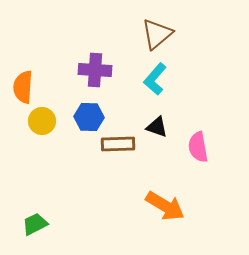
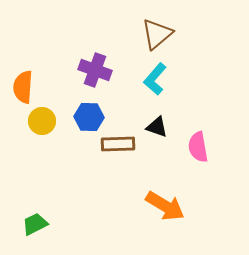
purple cross: rotated 16 degrees clockwise
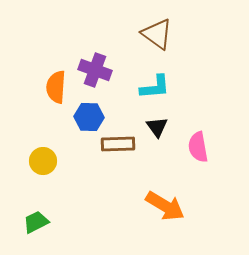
brown triangle: rotated 44 degrees counterclockwise
cyan L-shape: moved 8 px down; rotated 136 degrees counterclockwise
orange semicircle: moved 33 px right
yellow circle: moved 1 px right, 40 px down
black triangle: rotated 35 degrees clockwise
green trapezoid: moved 1 px right, 2 px up
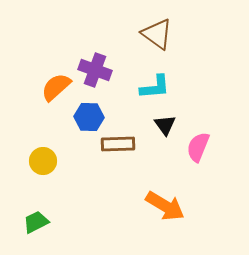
orange semicircle: rotated 44 degrees clockwise
black triangle: moved 8 px right, 2 px up
pink semicircle: rotated 32 degrees clockwise
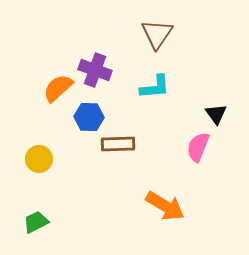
brown triangle: rotated 28 degrees clockwise
orange semicircle: moved 2 px right, 1 px down
black triangle: moved 51 px right, 11 px up
yellow circle: moved 4 px left, 2 px up
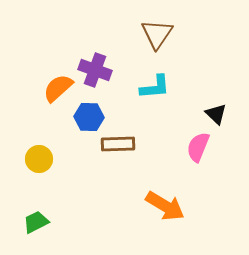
black triangle: rotated 10 degrees counterclockwise
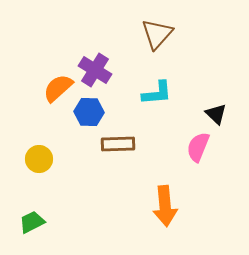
brown triangle: rotated 8 degrees clockwise
purple cross: rotated 12 degrees clockwise
cyan L-shape: moved 2 px right, 6 px down
blue hexagon: moved 5 px up
orange arrow: rotated 54 degrees clockwise
green trapezoid: moved 4 px left
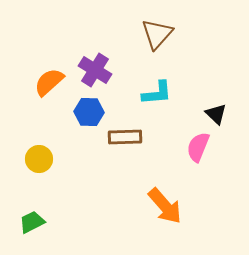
orange semicircle: moved 9 px left, 6 px up
brown rectangle: moved 7 px right, 7 px up
orange arrow: rotated 36 degrees counterclockwise
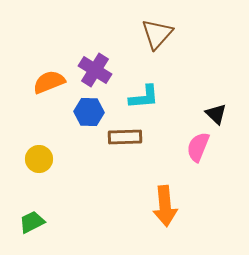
orange semicircle: rotated 20 degrees clockwise
cyan L-shape: moved 13 px left, 4 px down
orange arrow: rotated 36 degrees clockwise
